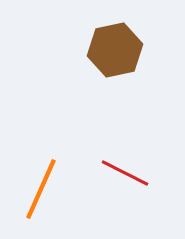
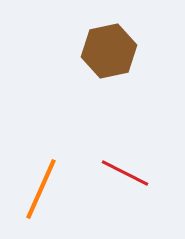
brown hexagon: moved 6 px left, 1 px down
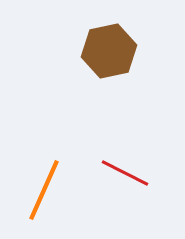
orange line: moved 3 px right, 1 px down
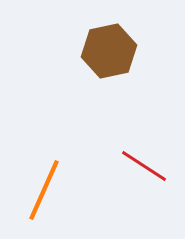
red line: moved 19 px right, 7 px up; rotated 6 degrees clockwise
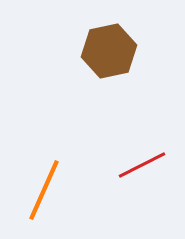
red line: moved 2 px left, 1 px up; rotated 60 degrees counterclockwise
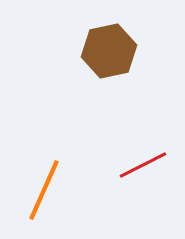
red line: moved 1 px right
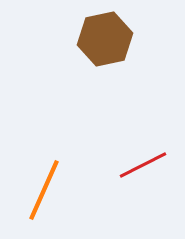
brown hexagon: moved 4 px left, 12 px up
